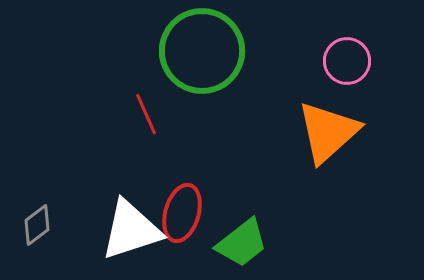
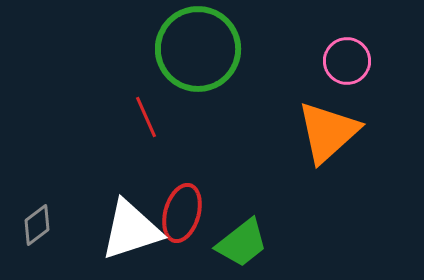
green circle: moved 4 px left, 2 px up
red line: moved 3 px down
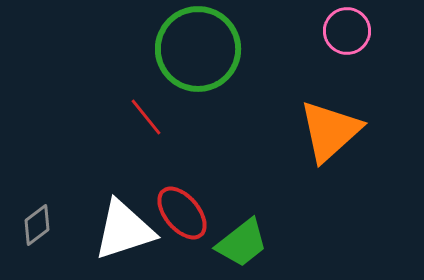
pink circle: moved 30 px up
red line: rotated 15 degrees counterclockwise
orange triangle: moved 2 px right, 1 px up
red ellipse: rotated 56 degrees counterclockwise
white triangle: moved 7 px left
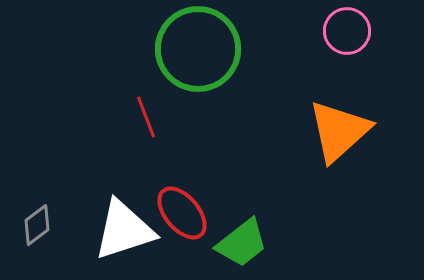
red line: rotated 18 degrees clockwise
orange triangle: moved 9 px right
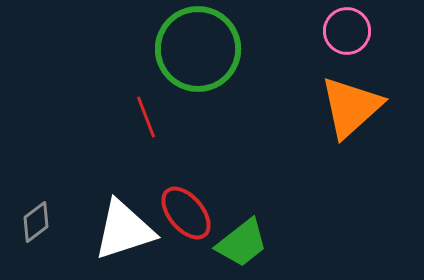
orange triangle: moved 12 px right, 24 px up
red ellipse: moved 4 px right
gray diamond: moved 1 px left, 3 px up
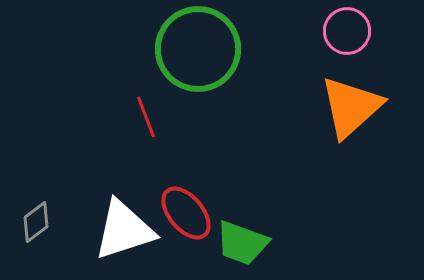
green trapezoid: rotated 58 degrees clockwise
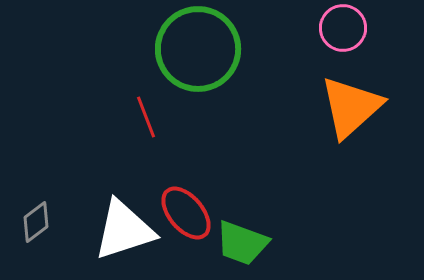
pink circle: moved 4 px left, 3 px up
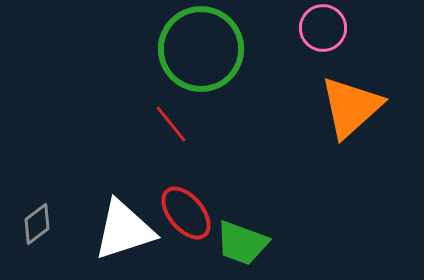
pink circle: moved 20 px left
green circle: moved 3 px right
red line: moved 25 px right, 7 px down; rotated 18 degrees counterclockwise
gray diamond: moved 1 px right, 2 px down
